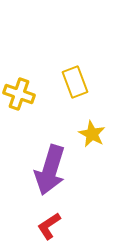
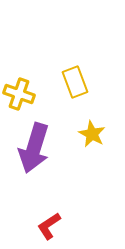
purple arrow: moved 16 px left, 22 px up
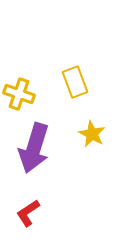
red L-shape: moved 21 px left, 13 px up
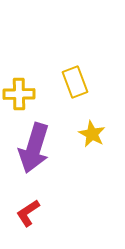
yellow cross: rotated 20 degrees counterclockwise
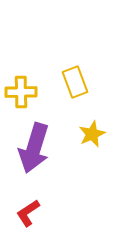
yellow cross: moved 2 px right, 2 px up
yellow star: rotated 20 degrees clockwise
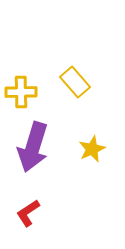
yellow rectangle: rotated 20 degrees counterclockwise
yellow star: moved 15 px down
purple arrow: moved 1 px left, 1 px up
